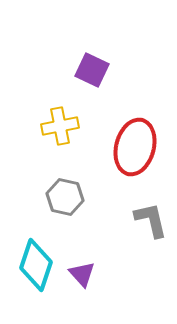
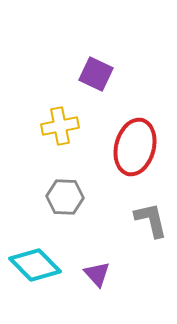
purple square: moved 4 px right, 4 px down
gray hexagon: rotated 9 degrees counterclockwise
cyan diamond: moved 1 px left; rotated 63 degrees counterclockwise
purple triangle: moved 15 px right
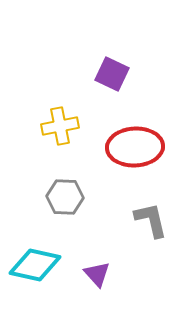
purple square: moved 16 px right
red ellipse: rotated 72 degrees clockwise
cyan diamond: rotated 33 degrees counterclockwise
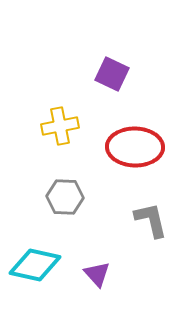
red ellipse: rotated 4 degrees clockwise
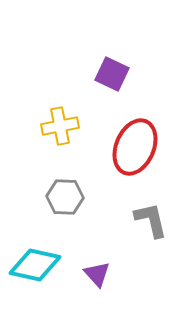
red ellipse: rotated 68 degrees counterclockwise
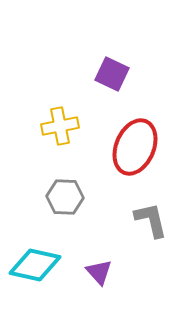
purple triangle: moved 2 px right, 2 px up
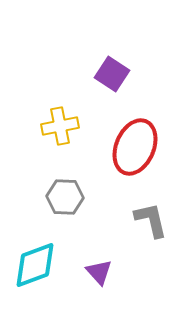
purple square: rotated 8 degrees clockwise
cyan diamond: rotated 33 degrees counterclockwise
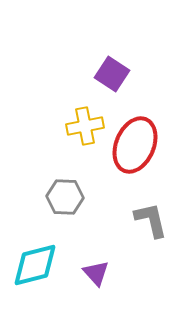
yellow cross: moved 25 px right
red ellipse: moved 2 px up
cyan diamond: rotated 6 degrees clockwise
purple triangle: moved 3 px left, 1 px down
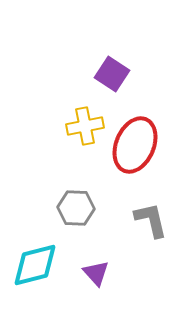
gray hexagon: moved 11 px right, 11 px down
